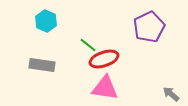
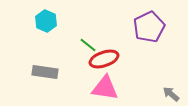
gray rectangle: moved 3 px right, 7 px down
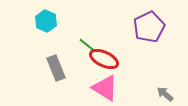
green line: moved 1 px left
red ellipse: rotated 44 degrees clockwise
gray rectangle: moved 11 px right, 4 px up; rotated 60 degrees clockwise
pink triangle: rotated 24 degrees clockwise
gray arrow: moved 6 px left
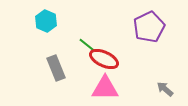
pink triangle: rotated 32 degrees counterclockwise
gray arrow: moved 5 px up
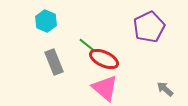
gray rectangle: moved 2 px left, 6 px up
pink triangle: rotated 40 degrees clockwise
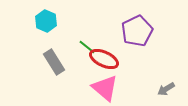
purple pentagon: moved 12 px left, 4 px down
green line: moved 2 px down
gray rectangle: rotated 10 degrees counterclockwise
gray arrow: moved 1 px right; rotated 72 degrees counterclockwise
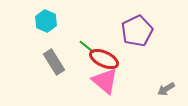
pink triangle: moved 7 px up
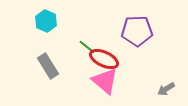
purple pentagon: rotated 24 degrees clockwise
gray rectangle: moved 6 px left, 4 px down
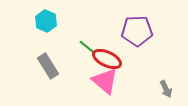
red ellipse: moved 3 px right
gray arrow: rotated 84 degrees counterclockwise
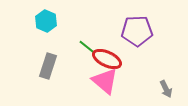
gray rectangle: rotated 50 degrees clockwise
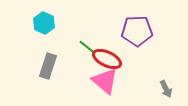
cyan hexagon: moved 2 px left, 2 px down
